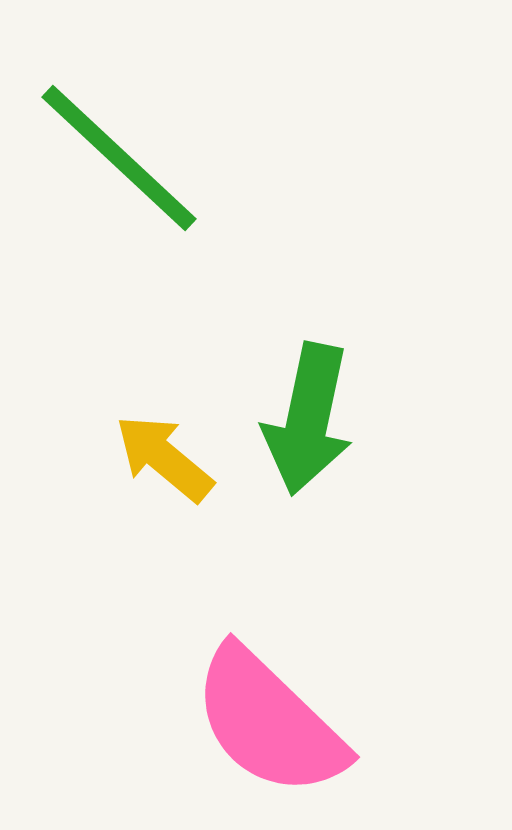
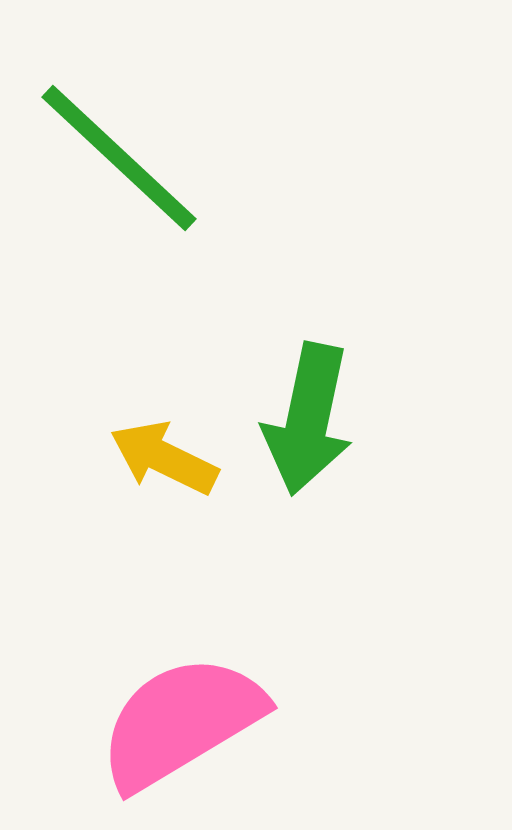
yellow arrow: rotated 14 degrees counterclockwise
pink semicircle: moved 88 px left; rotated 105 degrees clockwise
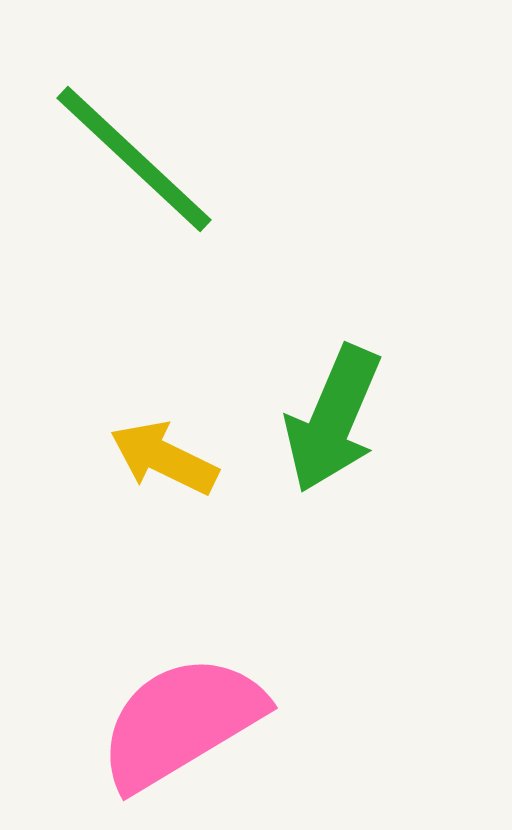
green line: moved 15 px right, 1 px down
green arrow: moved 25 px right; rotated 11 degrees clockwise
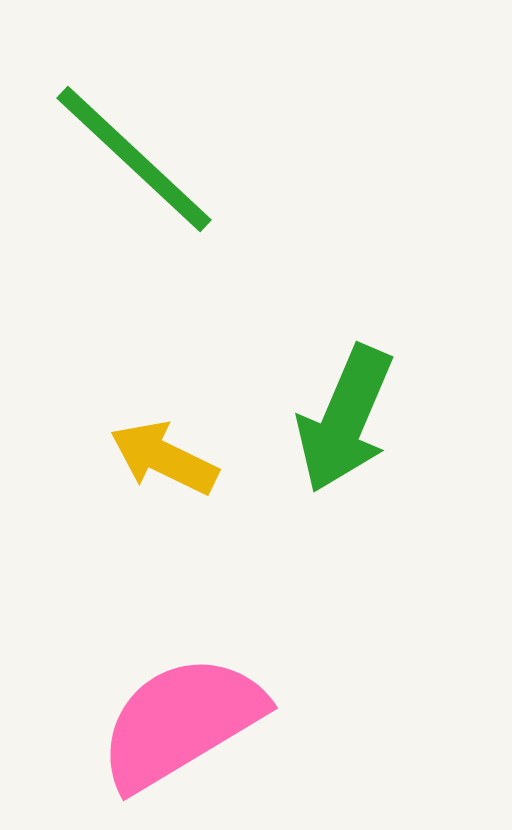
green arrow: moved 12 px right
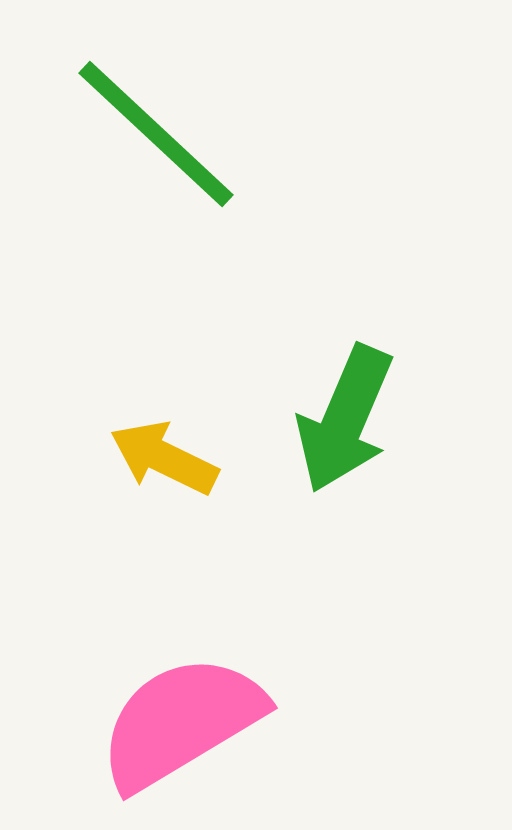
green line: moved 22 px right, 25 px up
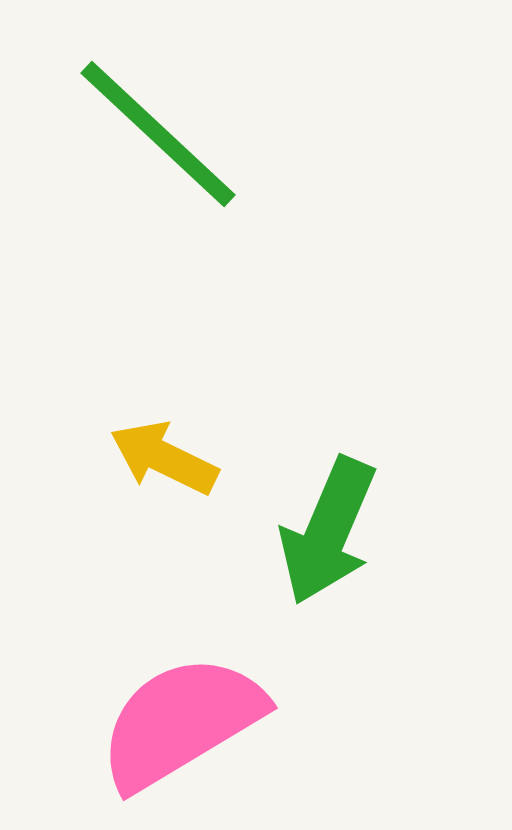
green line: moved 2 px right
green arrow: moved 17 px left, 112 px down
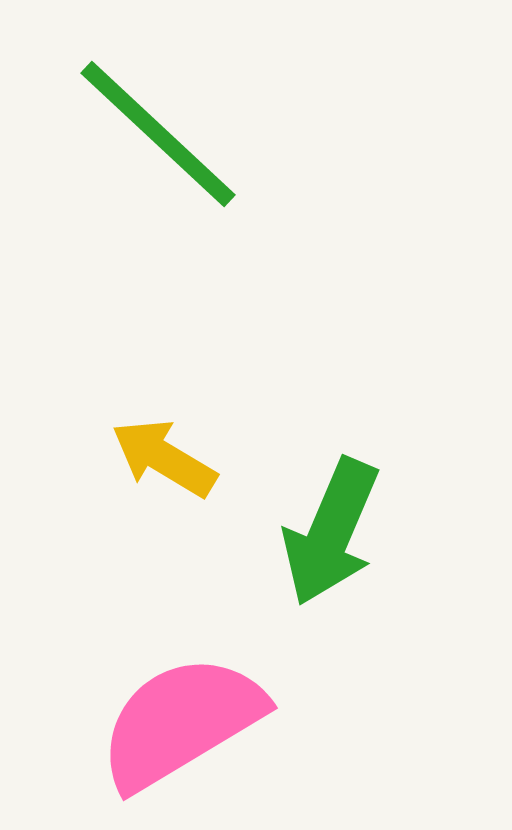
yellow arrow: rotated 5 degrees clockwise
green arrow: moved 3 px right, 1 px down
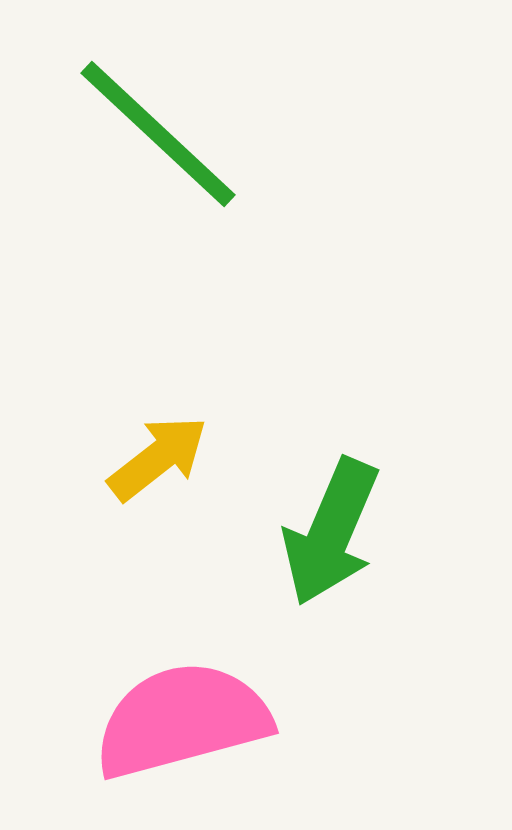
yellow arrow: moved 6 px left; rotated 111 degrees clockwise
pink semicircle: moved 1 px right, 2 px up; rotated 16 degrees clockwise
